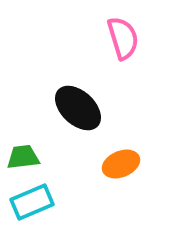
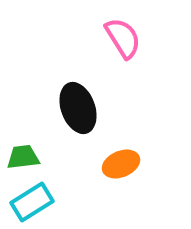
pink semicircle: rotated 15 degrees counterclockwise
black ellipse: rotated 27 degrees clockwise
cyan rectangle: rotated 9 degrees counterclockwise
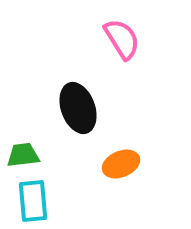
pink semicircle: moved 1 px left, 1 px down
green trapezoid: moved 2 px up
cyan rectangle: moved 1 px right, 1 px up; rotated 63 degrees counterclockwise
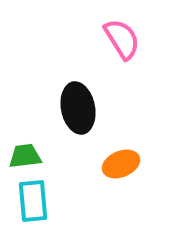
black ellipse: rotated 9 degrees clockwise
green trapezoid: moved 2 px right, 1 px down
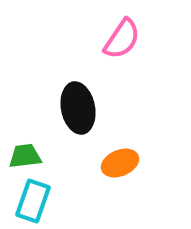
pink semicircle: rotated 66 degrees clockwise
orange ellipse: moved 1 px left, 1 px up
cyan rectangle: rotated 24 degrees clockwise
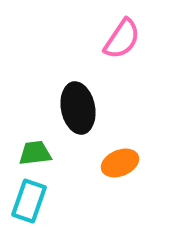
green trapezoid: moved 10 px right, 3 px up
cyan rectangle: moved 4 px left
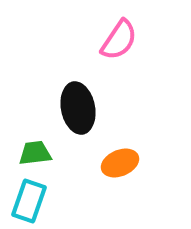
pink semicircle: moved 3 px left, 1 px down
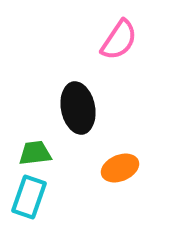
orange ellipse: moved 5 px down
cyan rectangle: moved 4 px up
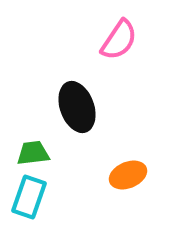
black ellipse: moved 1 px left, 1 px up; rotated 9 degrees counterclockwise
green trapezoid: moved 2 px left
orange ellipse: moved 8 px right, 7 px down
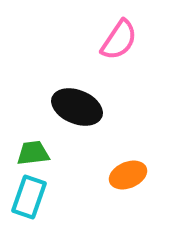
black ellipse: rotated 48 degrees counterclockwise
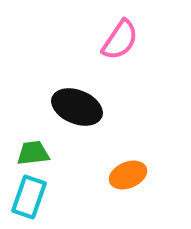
pink semicircle: moved 1 px right
